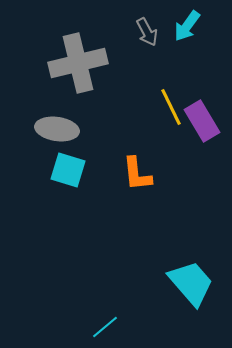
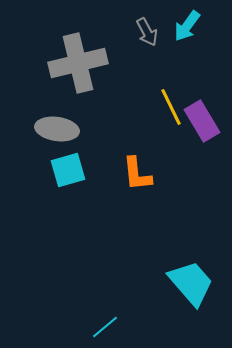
cyan square: rotated 33 degrees counterclockwise
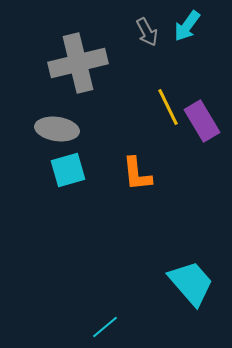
yellow line: moved 3 px left
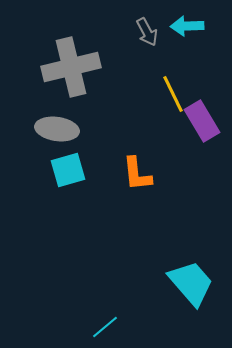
cyan arrow: rotated 52 degrees clockwise
gray cross: moved 7 px left, 4 px down
yellow line: moved 5 px right, 13 px up
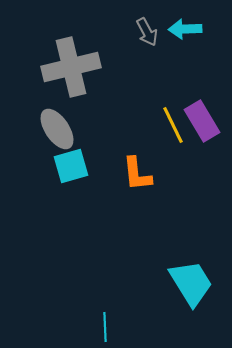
cyan arrow: moved 2 px left, 3 px down
yellow line: moved 31 px down
gray ellipse: rotated 48 degrees clockwise
cyan square: moved 3 px right, 4 px up
cyan trapezoid: rotated 9 degrees clockwise
cyan line: rotated 52 degrees counterclockwise
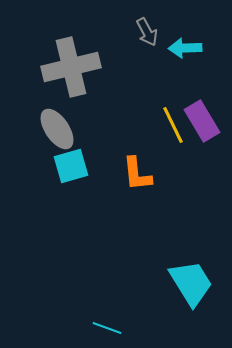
cyan arrow: moved 19 px down
cyan line: moved 2 px right, 1 px down; rotated 68 degrees counterclockwise
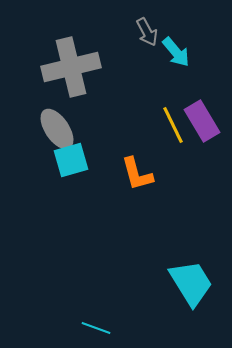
cyan arrow: moved 9 px left, 4 px down; rotated 128 degrees counterclockwise
cyan square: moved 6 px up
orange L-shape: rotated 9 degrees counterclockwise
cyan line: moved 11 px left
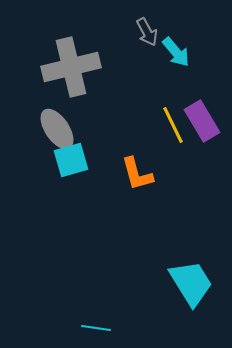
cyan line: rotated 12 degrees counterclockwise
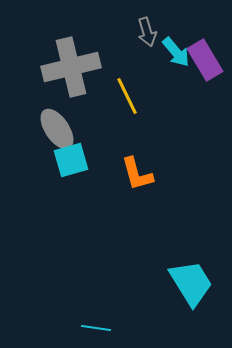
gray arrow: rotated 12 degrees clockwise
purple rectangle: moved 3 px right, 61 px up
yellow line: moved 46 px left, 29 px up
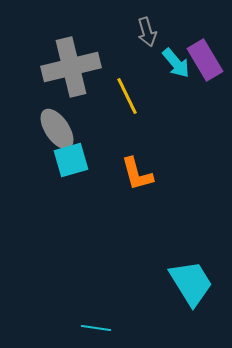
cyan arrow: moved 11 px down
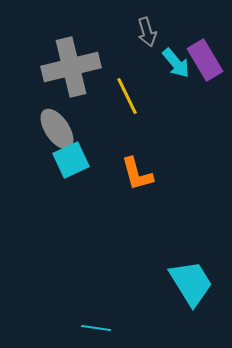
cyan square: rotated 9 degrees counterclockwise
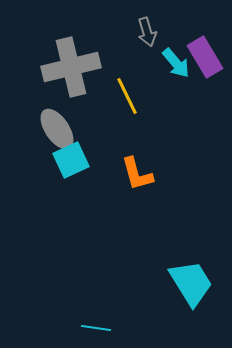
purple rectangle: moved 3 px up
